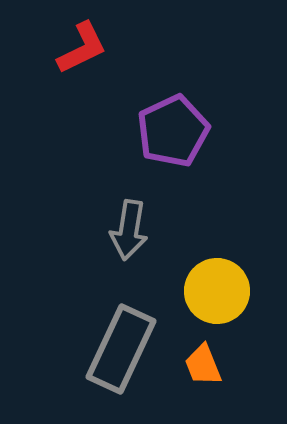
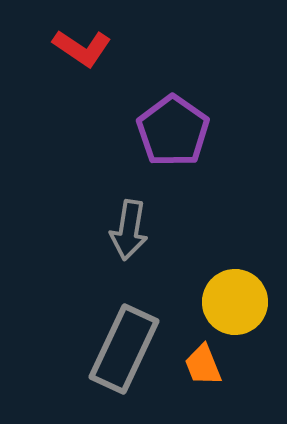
red L-shape: rotated 60 degrees clockwise
purple pentagon: rotated 12 degrees counterclockwise
yellow circle: moved 18 px right, 11 px down
gray rectangle: moved 3 px right
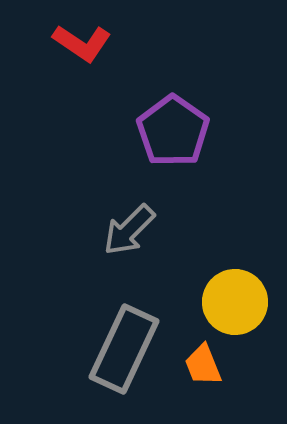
red L-shape: moved 5 px up
gray arrow: rotated 36 degrees clockwise
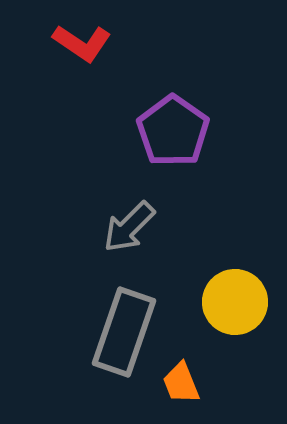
gray arrow: moved 3 px up
gray rectangle: moved 17 px up; rotated 6 degrees counterclockwise
orange trapezoid: moved 22 px left, 18 px down
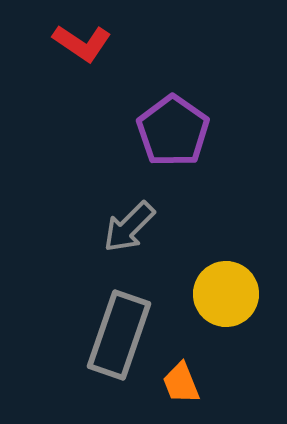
yellow circle: moved 9 px left, 8 px up
gray rectangle: moved 5 px left, 3 px down
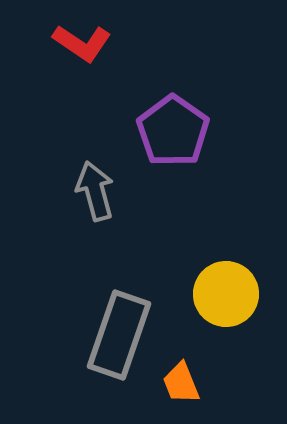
gray arrow: moved 34 px left, 36 px up; rotated 120 degrees clockwise
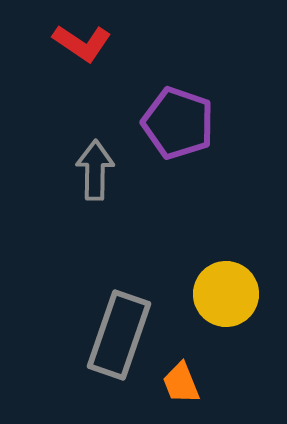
purple pentagon: moved 5 px right, 8 px up; rotated 16 degrees counterclockwise
gray arrow: moved 21 px up; rotated 16 degrees clockwise
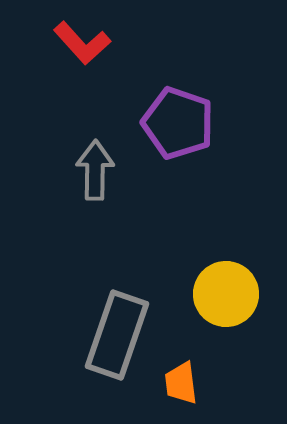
red L-shape: rotated 14 degrees clockwise
gray rectangle: moved 2 px left
orange trapezoid: rotated 15 degrees clockwise
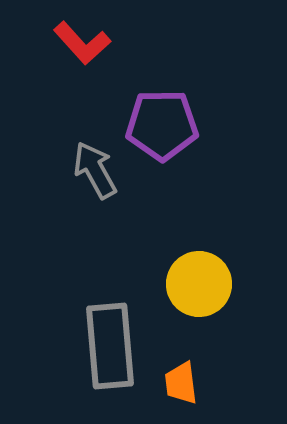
purple pentagon: moved 16 px left, 2 px down; rotated 20 degrees counterclockwise
gray arrow: rotated 30 degrees counterclockwise
yellow circle: moved 27 px left, 10 px up
gray rectangle: moved 7 px left, 11 px down; rotated 24 degrees counterclockwise
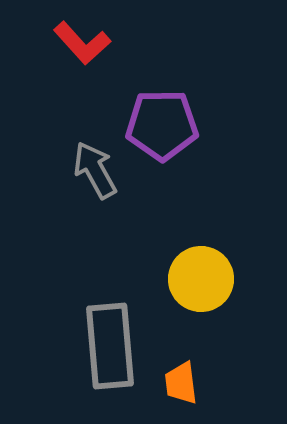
yellow circle: moved 2 px right, 5 px up
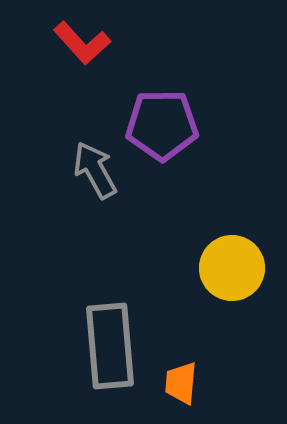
yellow circle: moved 31 px right, 11 px up
orange trapezoid: rotated 12 degrees clockwise
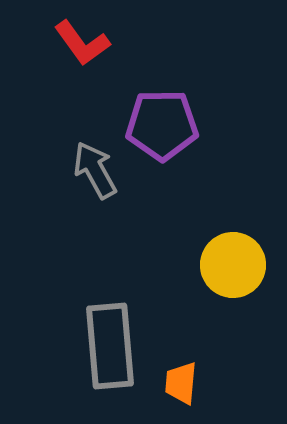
red L-shape: rotated 6 degrees clockwise
yellow circle: moved 1 px right, 3 px up
